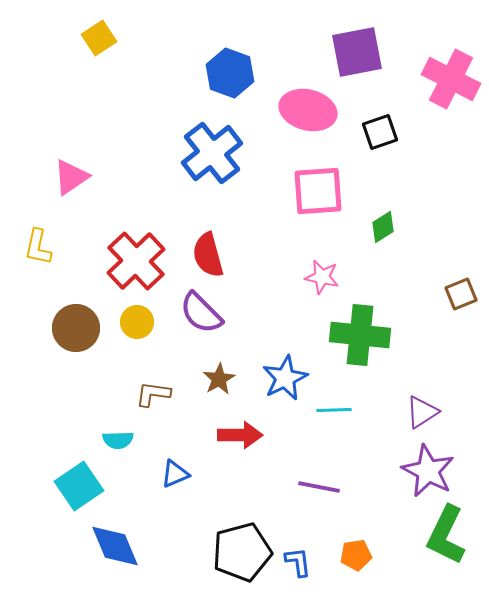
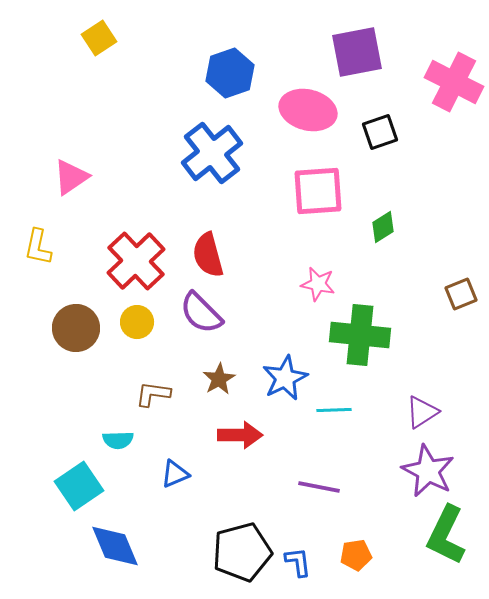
blue hexagon: rotated 21 degrees clockwise
pink cross: moved 3 px right, 3 px down
pink star: moved 4 px left, 7 px down
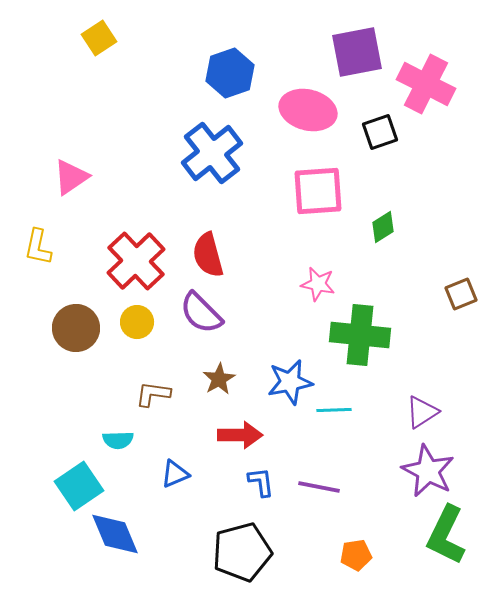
pink cross: moved 28 px left, 2 px down
blue star: moved 5 px right, 4 px down; rotated 15 degrees clockwise
blue diamond: moved 12 px up
blue L-shape: moved 37 px left, 80 px up
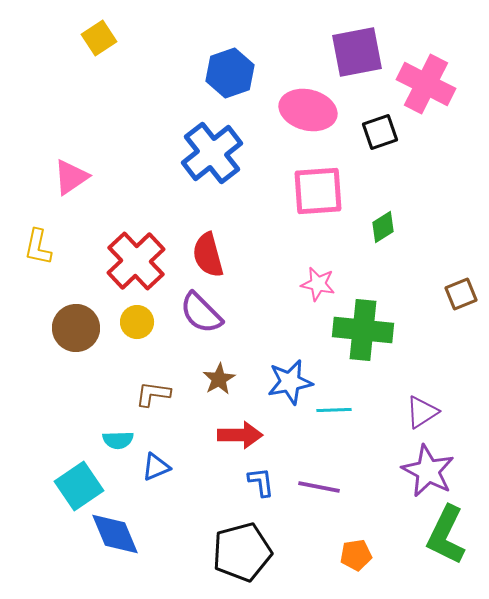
green cross: moved 3 px right, 5 px up
blue triangle: moved 19 px left, 7 px up
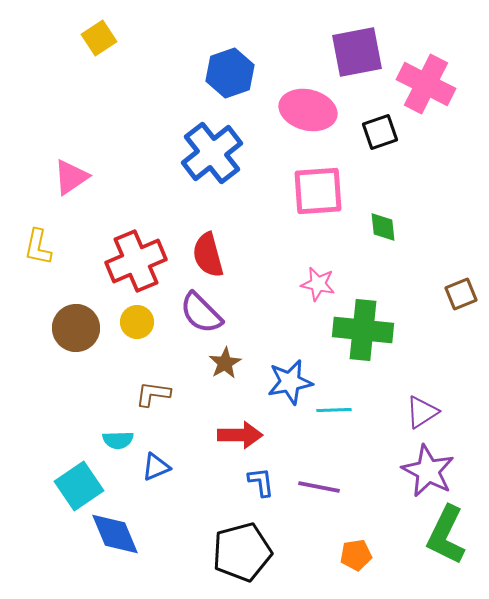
green diamond: rotated 64 degrees counterclockwise
red cross: rotated 20 degrees clockwise
brown star: moved 6 px right, 16 px up
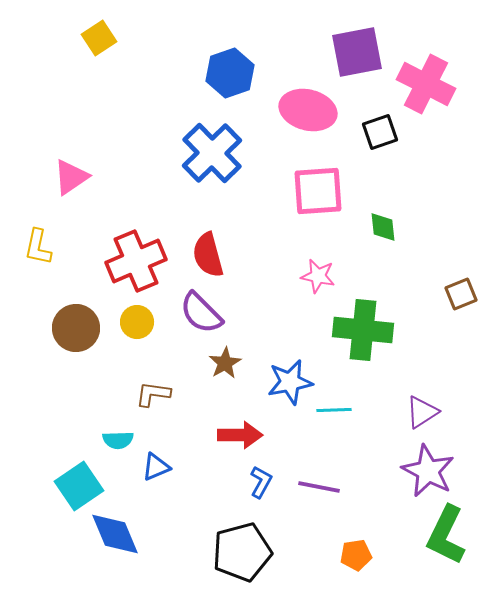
blue cross: rotated 6 degrees counterclockwise
pink star: moved 8 px up
blue L-shape: rotated 36 degrees clockwise
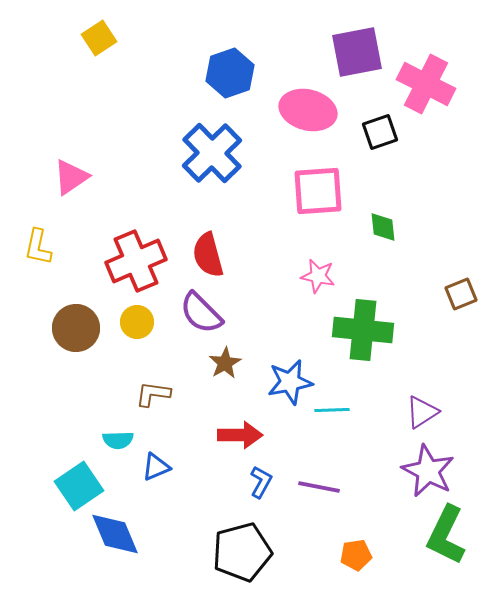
cyan line: moved 2 px left
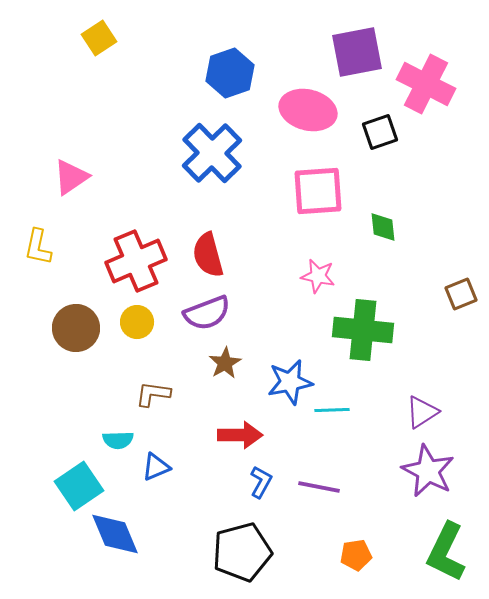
purple semicircle: moved 6 px right; rotated 66 degrees counterclockwise
green L-shape: moved 17 px down
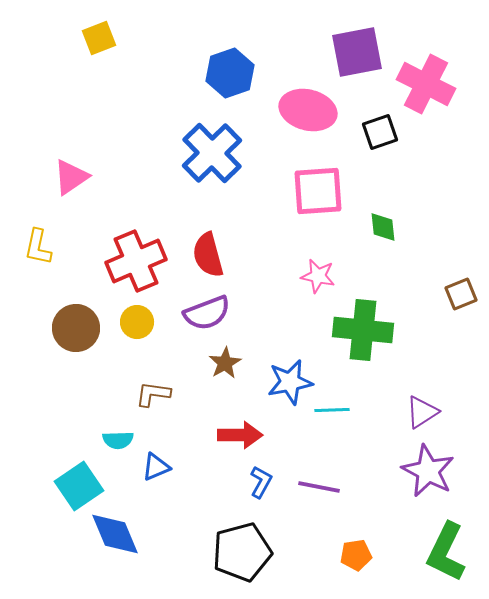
yellow square: rotated 12 degrees clockwise
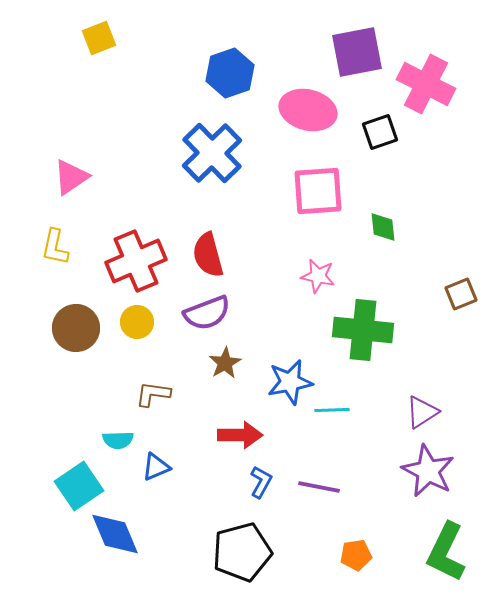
yellow L-shape: moved 17 px right
